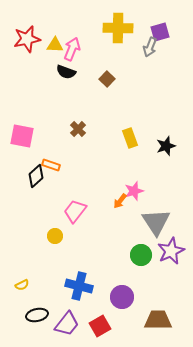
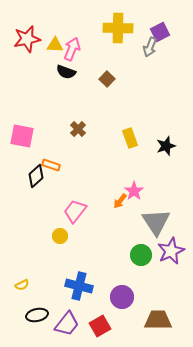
purple square: rotated 12 degrees counterclockwise
pink star: rotated 18 degrees counterclockwise
yellow circle: moved 5 px right
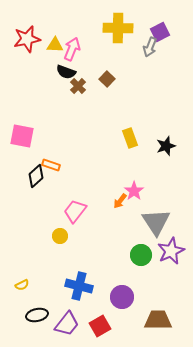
brown cross: moved 43 px up
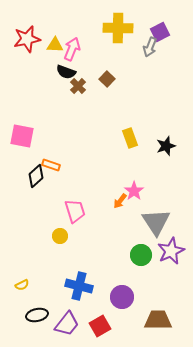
pink trapezoid: rotated 125 degrees clockwise
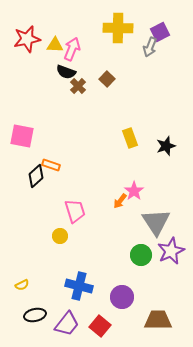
black ellipse: moved 2 px left
red square: rotated 20 degrees counterclockwise
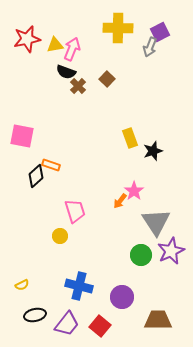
yellow triangle: rotated 12 degrees counterclockwise
black star: moved 13 px left, 5 px down
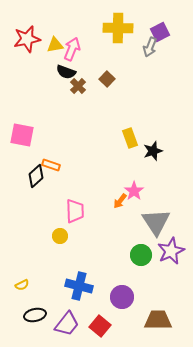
pink square: moved 1 px up
pink trapezoid: rotated 15 degrees clockwise
